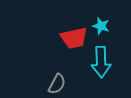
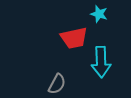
cyan star: moved 2 px left, 12 px up
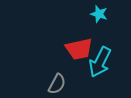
red trapezoid: moved 5 px right, 11 px down
cyan arrow: moved 1 px left; rotated 28 degrees clockwise
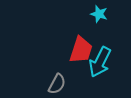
red trapezoid: moved 2 px right, 1 px down; rotated 60 degrees counterclockwise
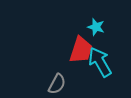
cyan star: moved 3 px left, 13 px down
cyan arrow: rotated 124 degrees clockwise
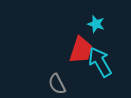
cyan star: moved 3 px up
gray semicircle: rotated 125 degrees clockwise
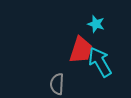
gray semicircle: rotated 30 degrees clockwise
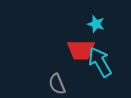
red trapezoid: rotated 72 degrees clockwise
gray semicircle: rotated 25 degrees counterclockwise
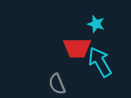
red trapezoid: moved 4 px left, 2 px up
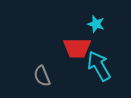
cyan arrow: moved 1 px left, 4 px down
gray semicircle: moved 15 px left, 8 px up
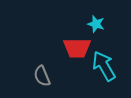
cyan arrow: moved 5 px right
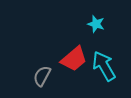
red trapezoid: moved 3 px left, 11 px down; rotated 40 degrees counterclockwise
gray semicircle: rotated 50 degrees clockwise
